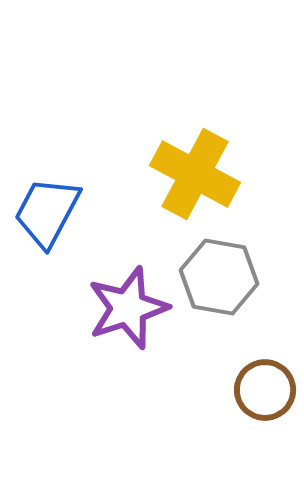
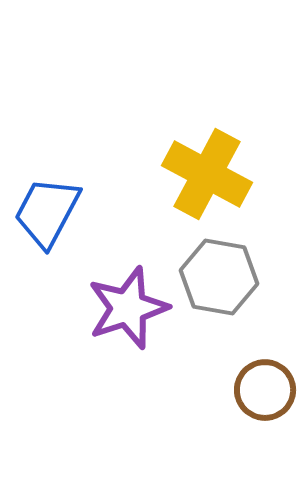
yellow cross: moved 12 px right
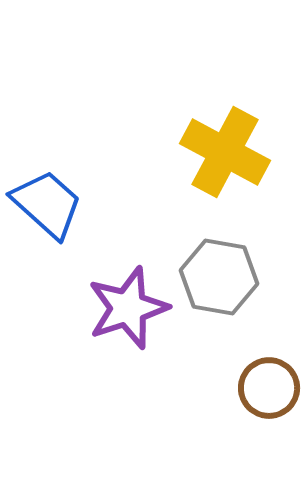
yellow cross: moved 18 px right, 22 px up
blue trapezoid: moved 8 px up; rotated 104 degrees clockwise
brown circle: moved 4 px right, 2 px up
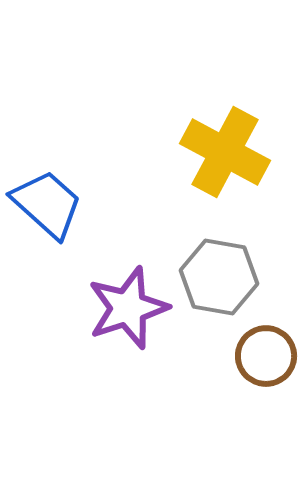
brown circle: moved 3 px left, 32 px up
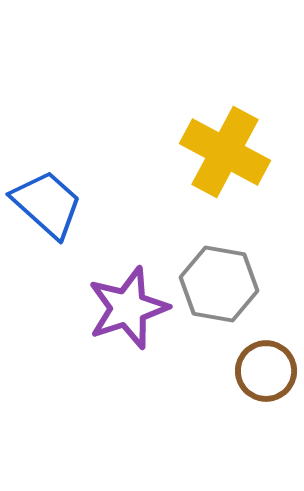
gray hexagon: moved 7 px down
brown circle: moved 15 px down
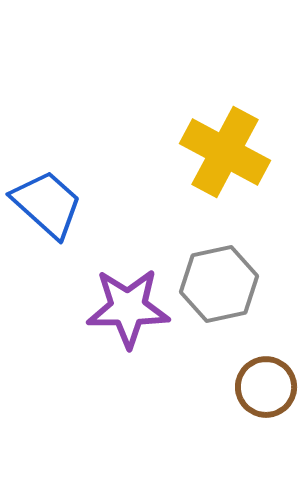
gray hexagon: rotated 22 degrees counterclockwise
purple star: rotated 18 degrees clockwise
brown circle: moved 16 px down
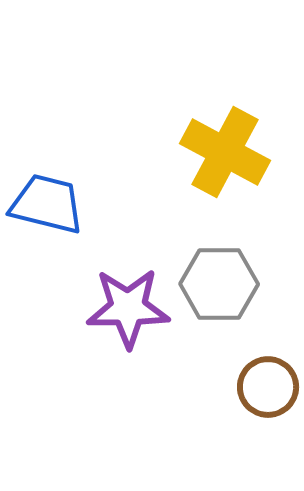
blue trapezoid: rotated 28 degrees counterclockwise
gray hexagon: rotated 12 degrees clockwise
brown circle: moved 2 px right
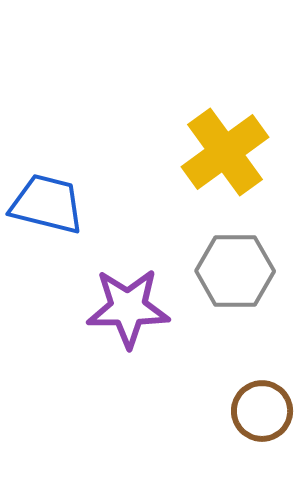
yellow cross: rotated 26 degrees clockwise
gray hexagon: moved 16 px right, 13 px up
brown circle: moved 6 px left, 24 px down
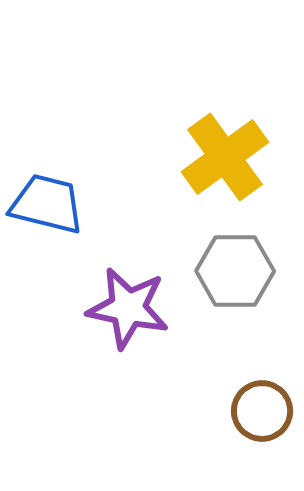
yellow cross: moved 5 px down
purple star: rotated 12 degrees clockwise
